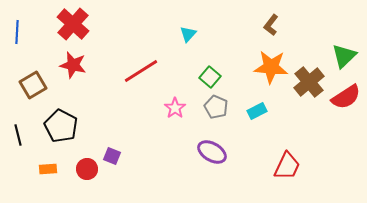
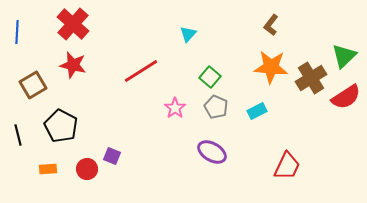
brown cross: moved 2 px right, 4 px up; rotated 8 degrees clockwise
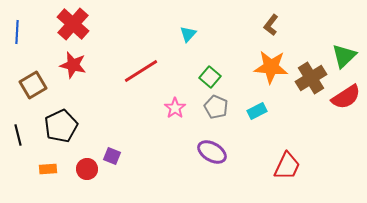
black pentagon: rotated 20 degrees clockwise
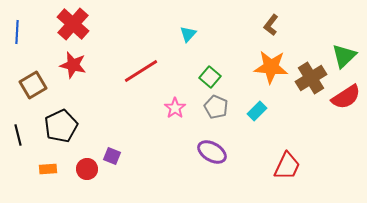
cyan rectangle: rotated 18 degrees counterclockwise
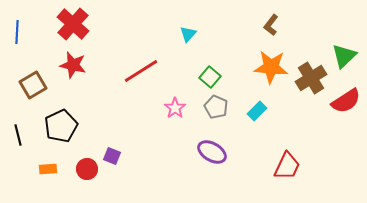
red semicircle: moved 4 px down
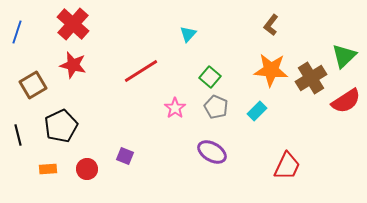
blue line: rotated 15 degrees clockwise
orange star: moved 3 px down
purple square: moved 13 px right
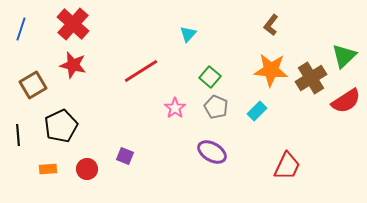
blue line: moved 4 px right, 3 px up
black line: rotated 10 degrees clockwise
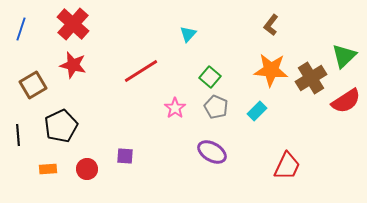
purple square: rotated 18 degrees counterclockwise
